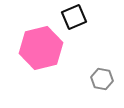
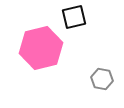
black square: rotated 10 degrees clockwise
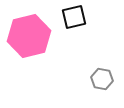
pink hexagon: moved 12 px left, 12 px up
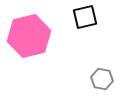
black square: moved 11 px right
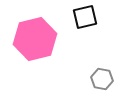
pink hexagon: moved 6 px right, 3 px down
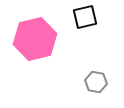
gray hexagon: moved 6 px left, 3 px down
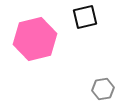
gray hexagon: moved 7 px right, 7 px down; rotated 20 degrees counterclockwise
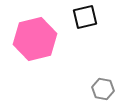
gray hexagon: rotated 20 degrees clockwise
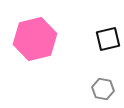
black square: moved 23 px right, 22 px down
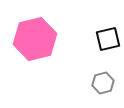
gray hexagon: moved 6 px up; rotated 25 degrees counterclockwise
